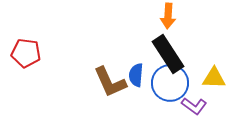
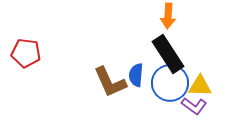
yellow triangle: moved 14 px left, 8 px down
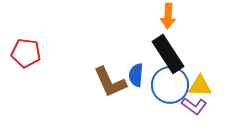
blue circle: moved 2 px down
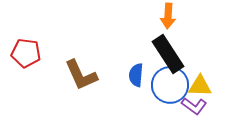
brown L-shape: moved 29 px left, 7 px up
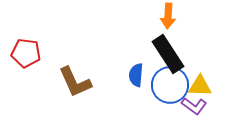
brown L-shape: moved 6 px left, 7 px down
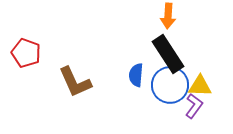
red pentagon: rotated 12 degrees clockwise
purple L-shape: rotated 90 degrees counterclockwise
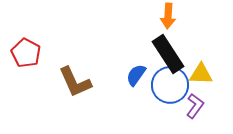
red pentagon: rotated 8 degrees clockwise
blue semicircle: rotated 30 degrees clockwise
yellow triangle: moved 1 px right, 12 px up
purple L-shape: moved 1 px right
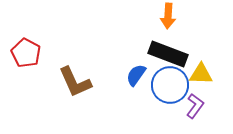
black rectangle: rotated 36 degrees counterclockwise
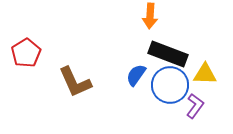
orange arrow: moved 18 px left
red pentagon: rotated 12 degrees clockwise
yellow triangle: moved 4 px right
